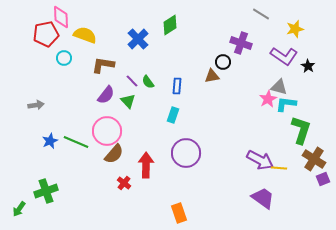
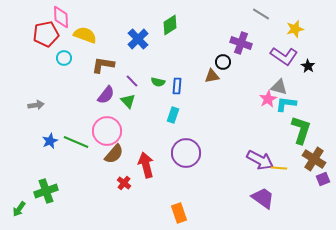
green semicircle: moved 10 px right; rotated 40 degrees counterclockwise
red arrow: rotated 15 degrees counterclockwise
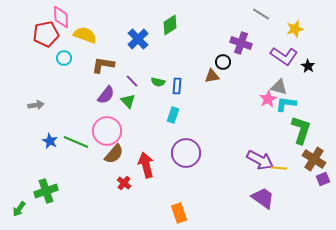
blue star: rotated 21 degrees counterclockwise
